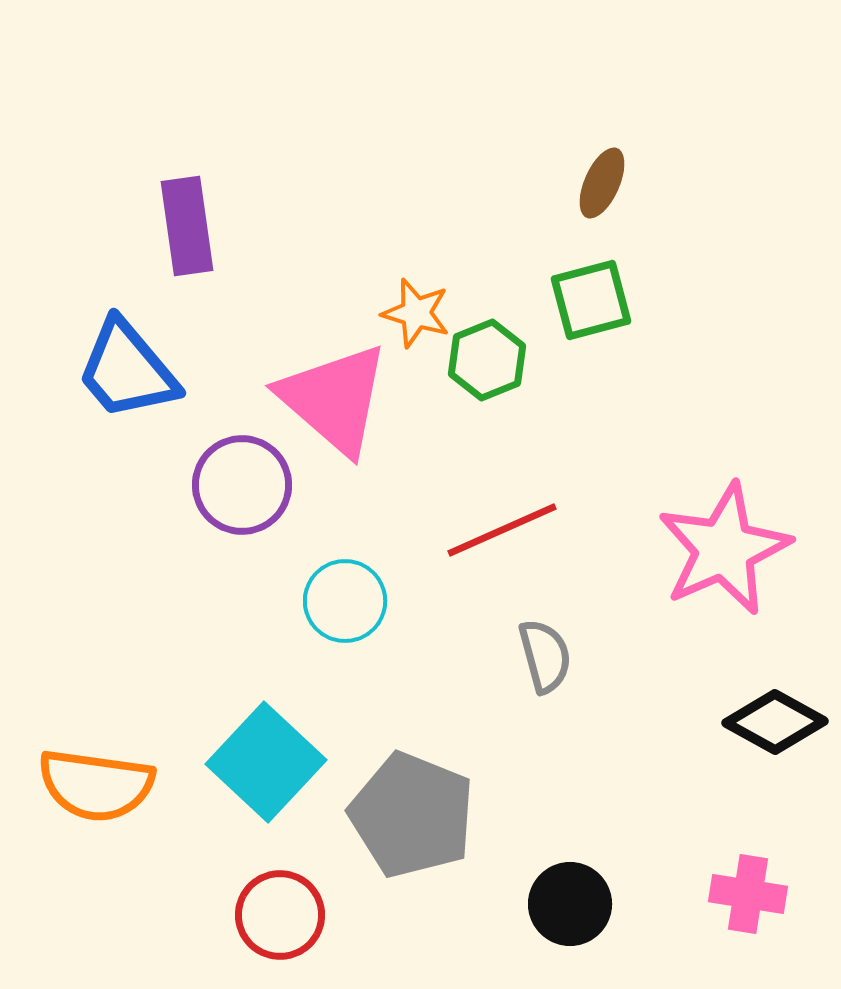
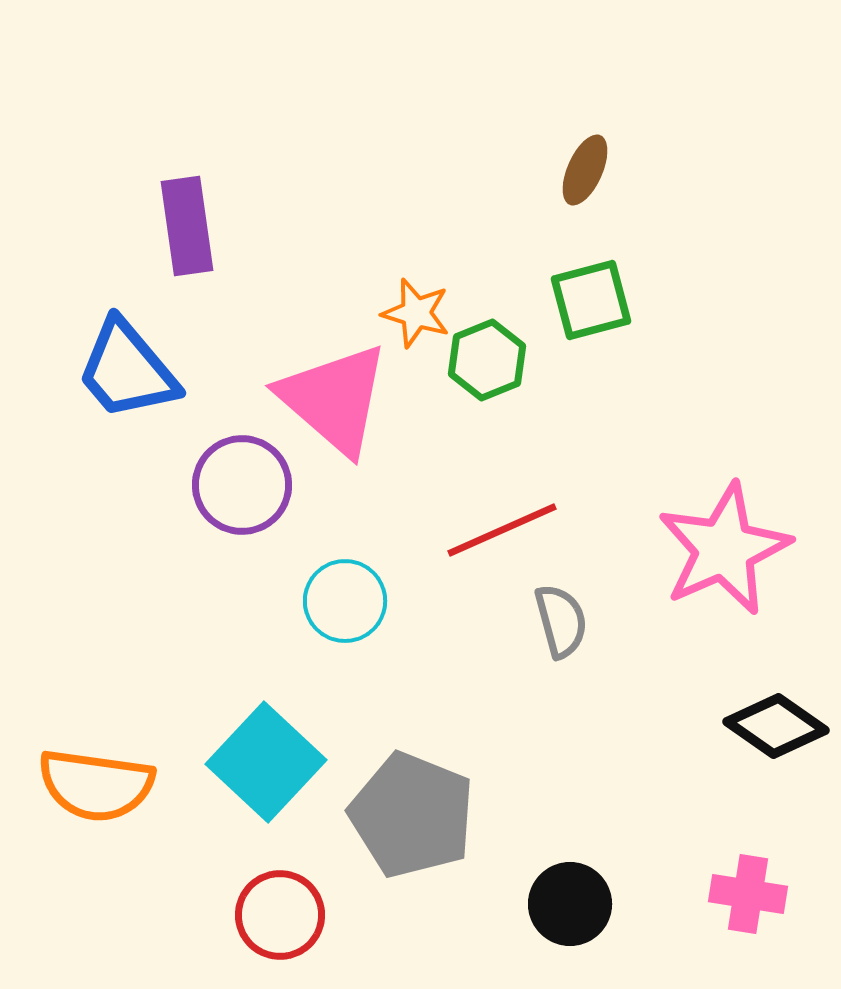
brown ellipse: moved 17 px left, 13 px up
gray semicircle: moved 16 px right, 35 px up
black diamond: moved 1 px right, 4 px down; rotated 6 degrees clockwise
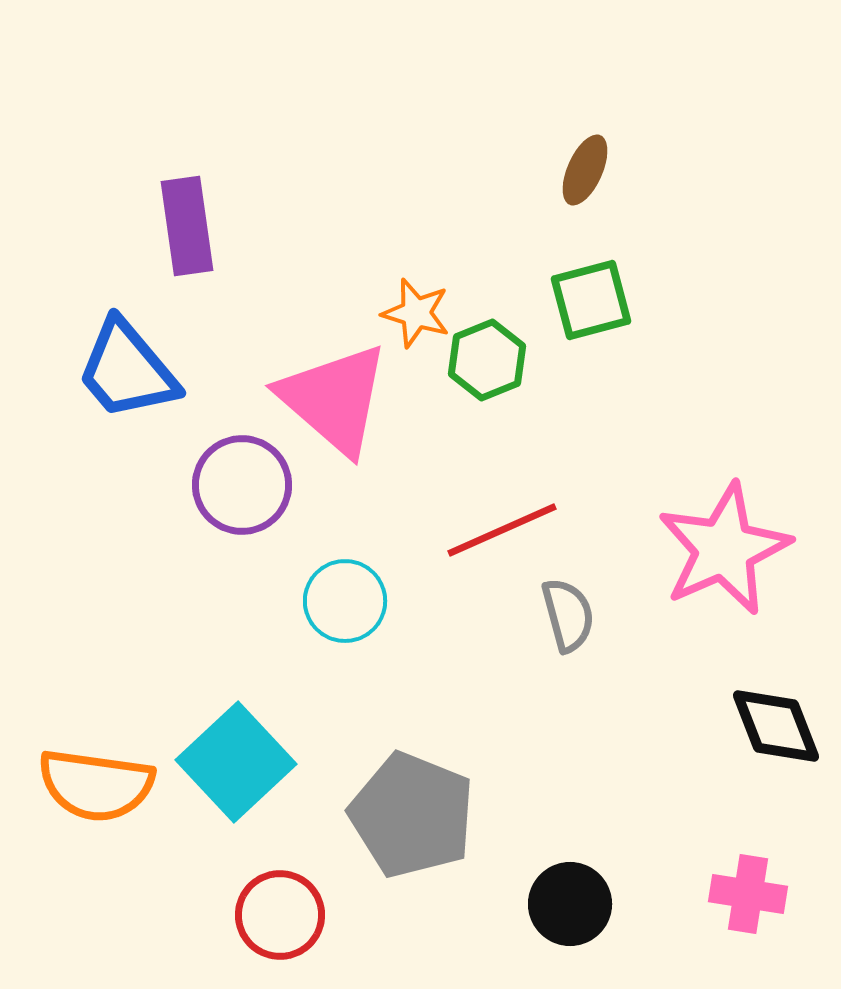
gray semicircle: moved 7 px right, 6 px up
black diamond: rotated 34 degrees clockwise
cyan square: moved 30 px left; rotated 4 degrees clockwise
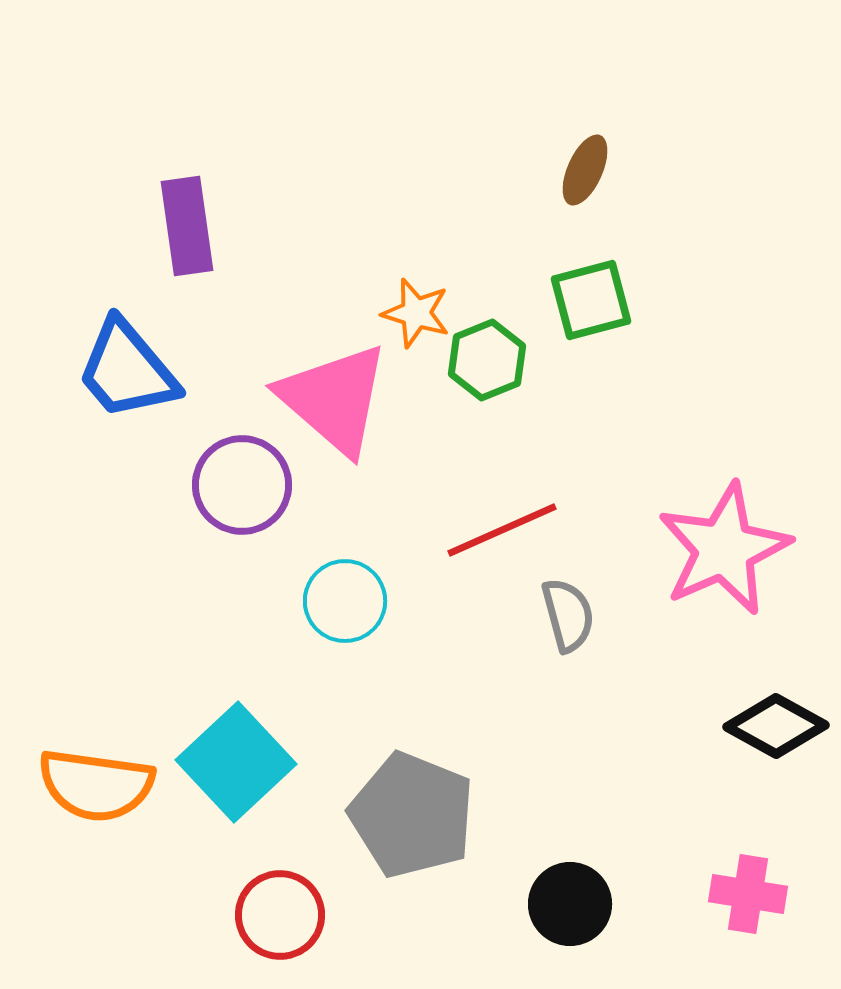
black diamond: rotated 40 degrees counterclockwise
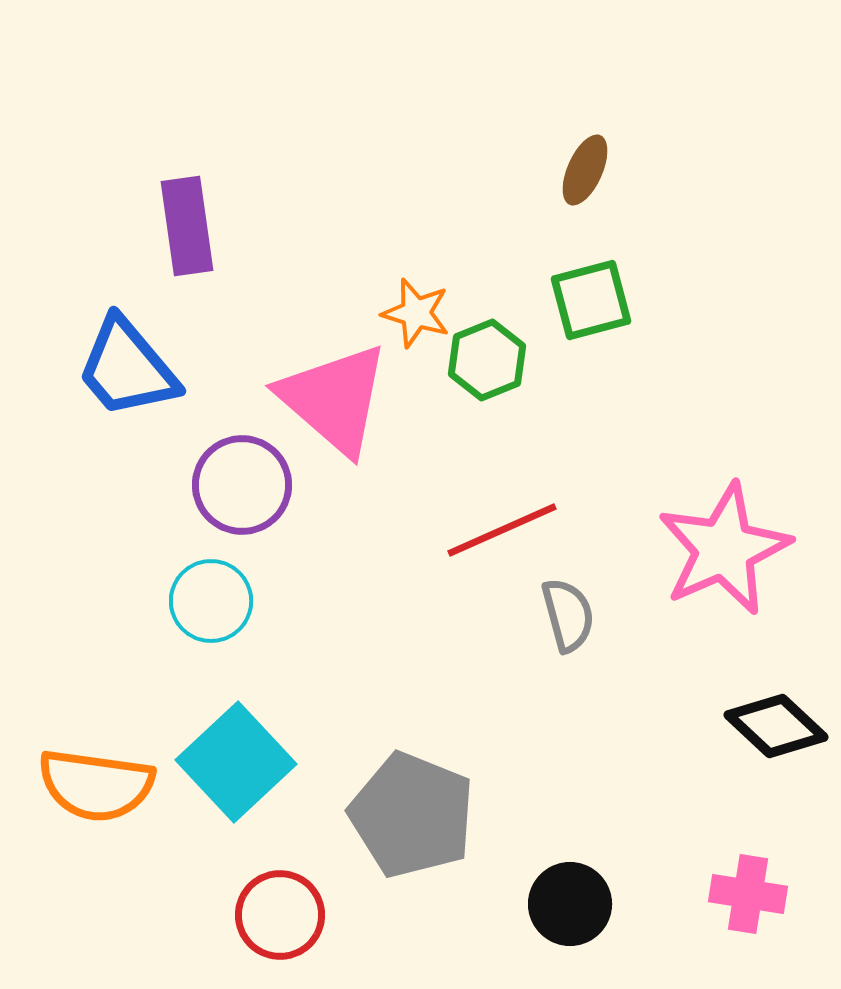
blue trapezoid: moved 2 px up
cyan circle: moved 134 px left
black diamond: rotated 14 degrees clockwise
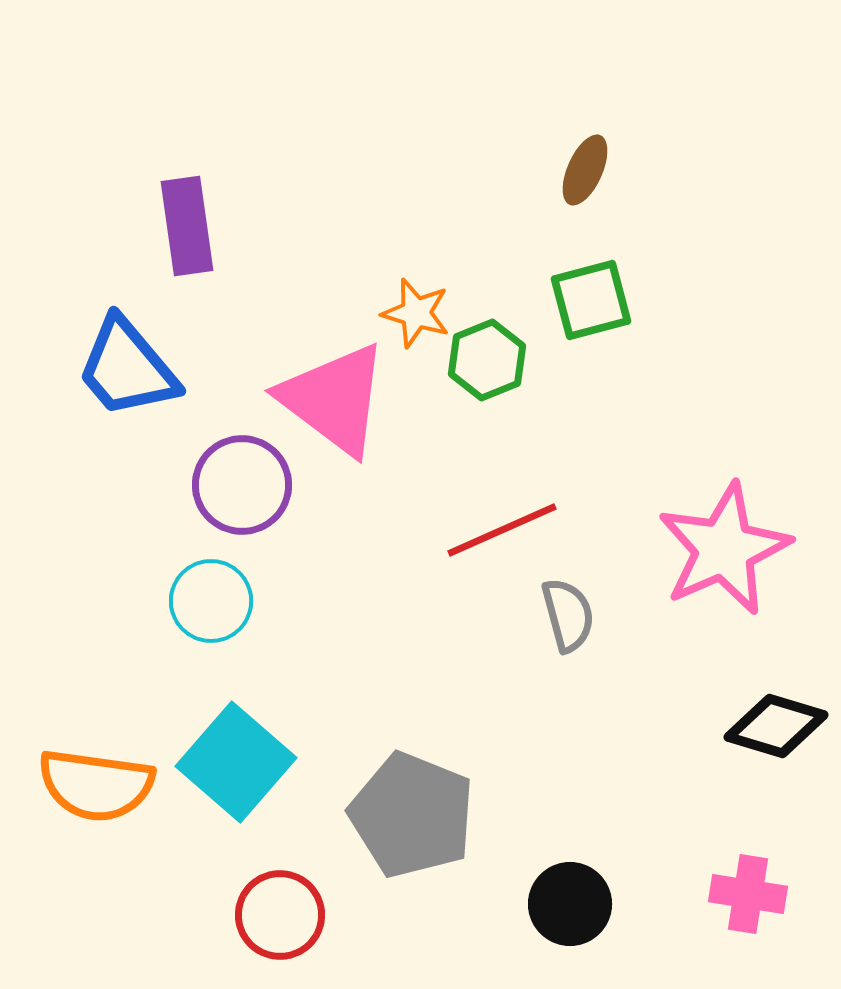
pink triangle: rotated 4 degrees counterclockwise
black diamond: rotated 26 degrees counterclockwise
cyan square: rotated 6 degrees counterclockwise
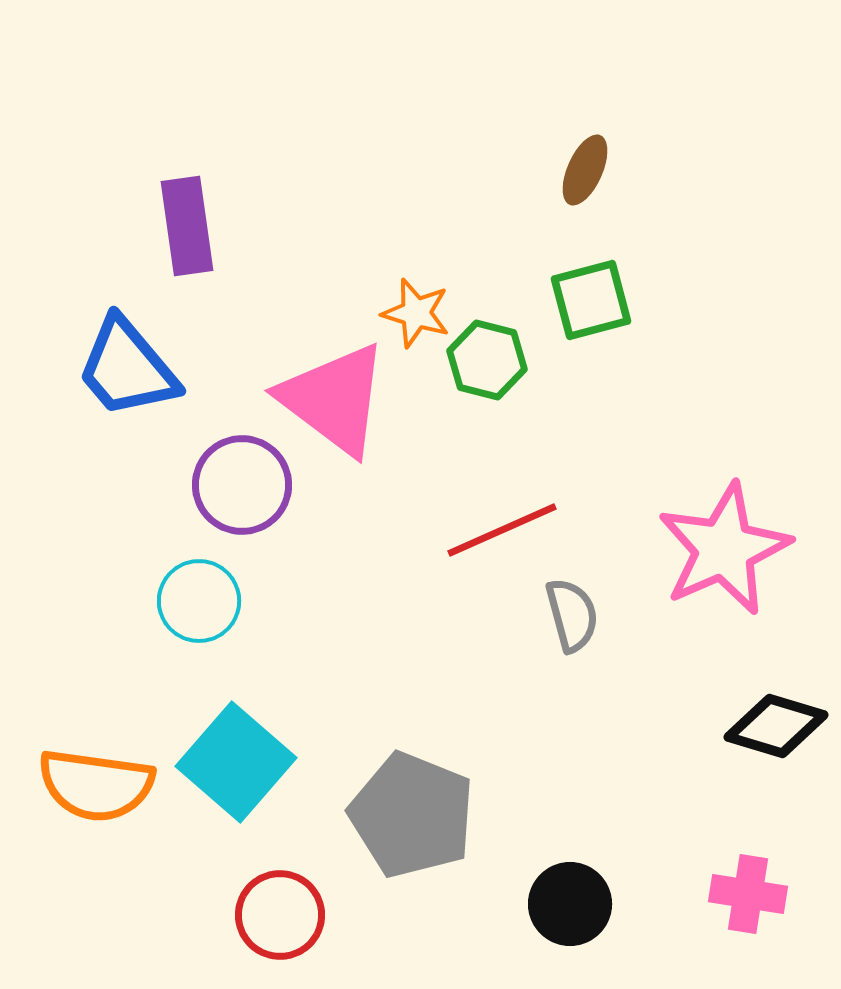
green hexagon: rotated 24 degrees counterclockwise
cyan circle: moved 12 px left
gray semicircle: moved 4 px right
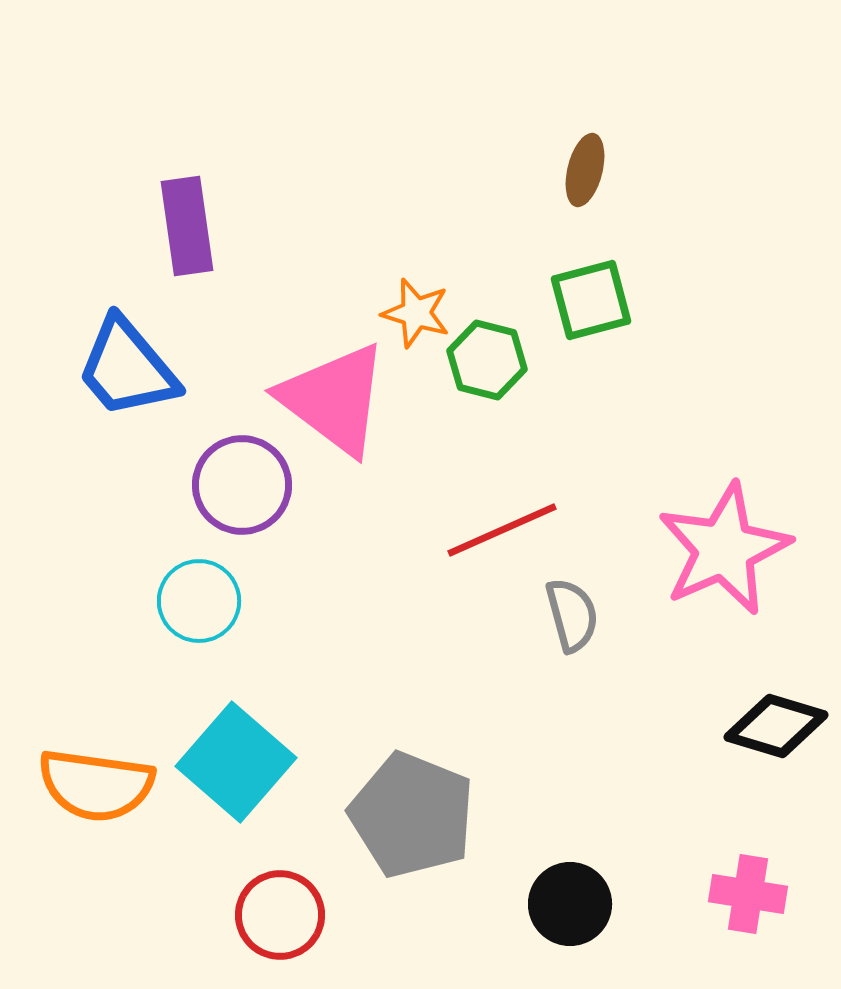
brown ellipse: rotated 10 degrees counterclockwise
